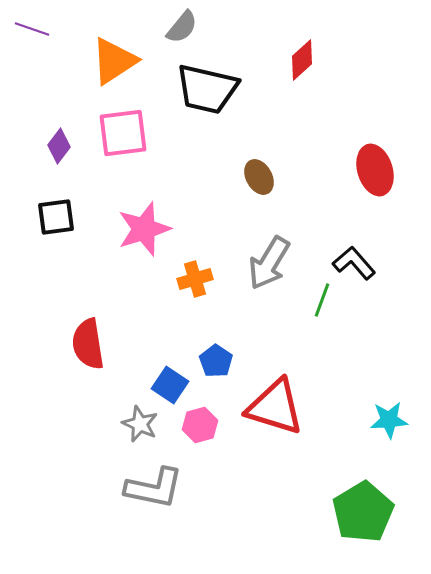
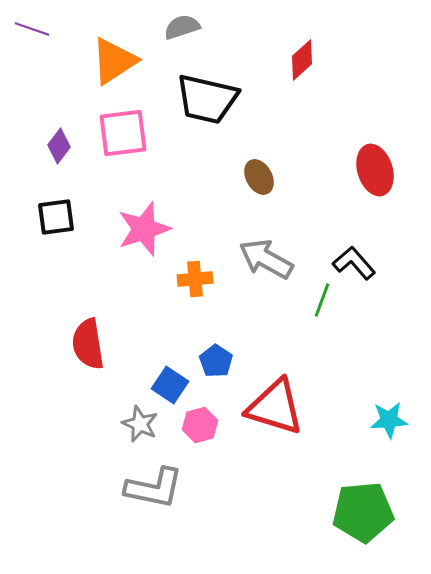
gray semicircle: rotated 147 degrees counterclockwise
black trapezoid: moved 10 px down
gray arrow: moved 3 px left, 4 px up; rotated 88 degrees clockwise
orange cross: rotated 12 degrees clockwise
green pentagon: rotated 26 degrees clockwise
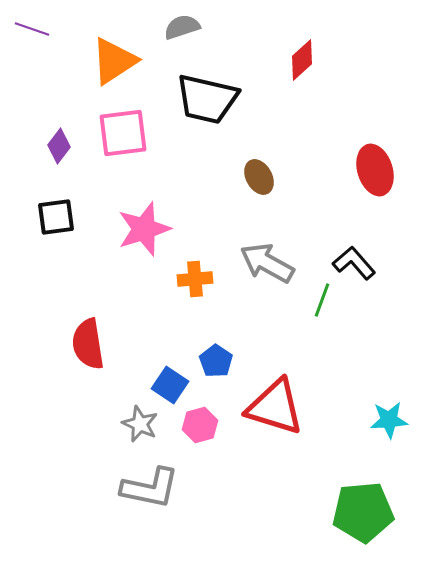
gray arrow: moved 1 px right, 4 px down
gray L-shape: moved 4 px left
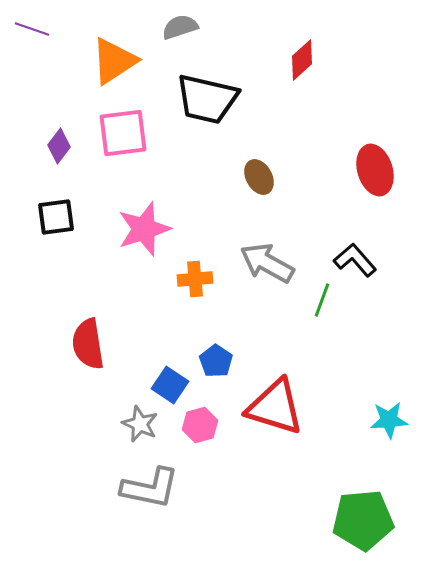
gray semicircle: moved 2 px left
black L-shape: moved 1 px right, 3 px up
green pentagon: moved 8 px down
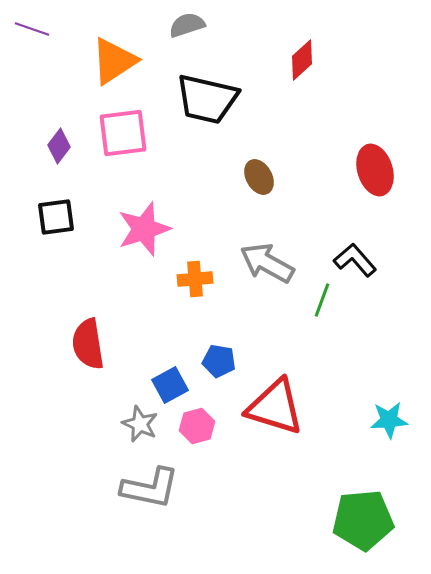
gray semicircle: moved 7 px right, 2 px up
blue pentagon: moved 3 px right; rotated 24 degrees counterclockwise
blue square: rotated 27 degrees clockwise
pink hexagon: moved 3 px left, 1 px down
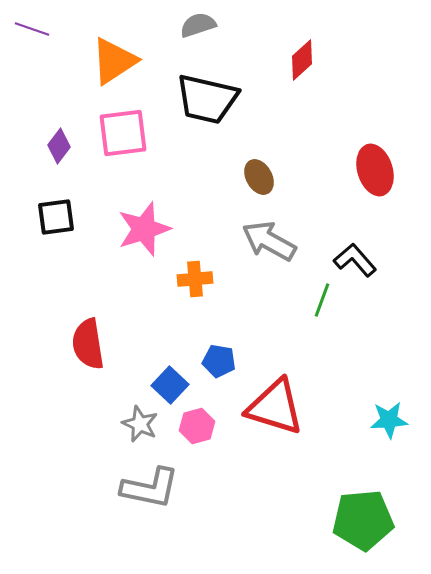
gray semicircle: moved 11 px right
gray arrow: moved 2 px right, 22 px up
blue square: rotated 18 degrees counterclockwise
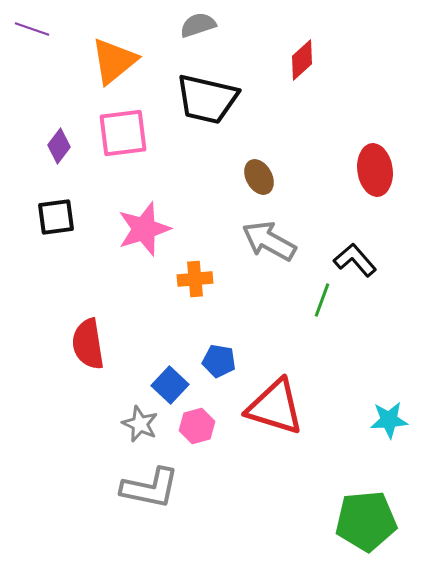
orange triangle: rotated 6 degrees counterclockwise
red ellipse: rotated 9 degrees clockwise
green pentagon: moved 3 px right, 1 px down
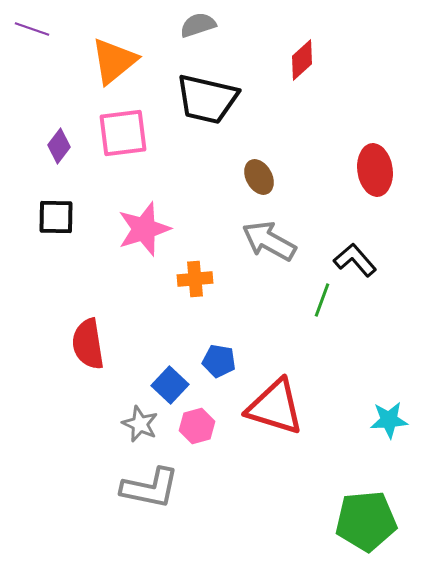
black square: rotated 9 degrees clockwise
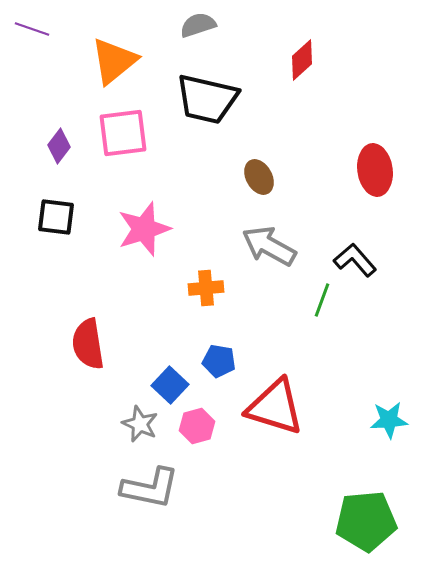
black square: rotated 6 degrees clockwise
gray arrow: moved 5 px down
orange cross: moved 11 px right, 9 px down
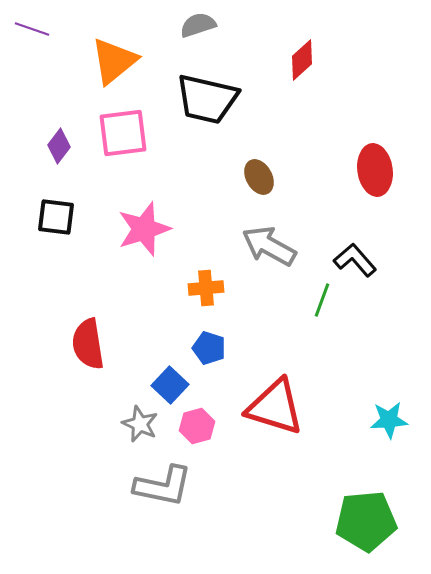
blue pentagon: moved 10 px left, 13 px up; rotated 8 degrees clockwise
gray L-shape: moved 13 px right, 2 px up
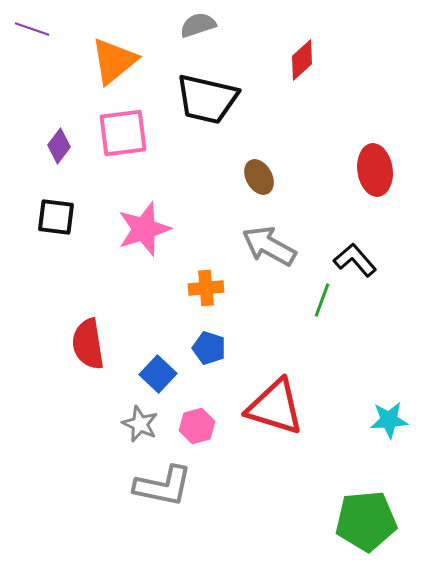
blue square: moved 12 px left, 11 px up
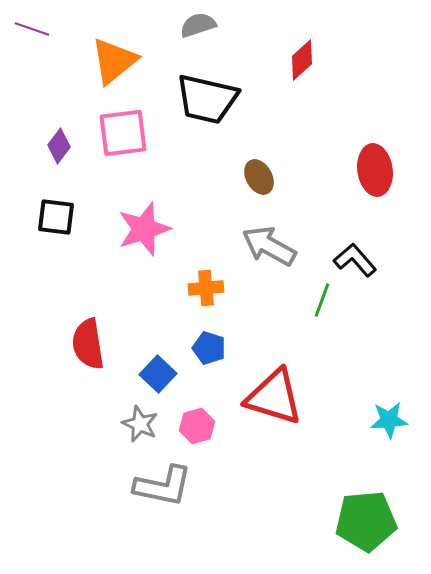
red triangle: moved 1 px left, 10 px up
